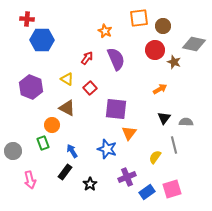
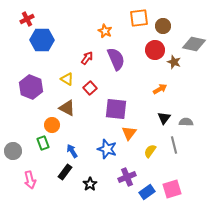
red cross: rotated 32 degrees counterclockwise
yellow semicircle: moved 5 px left, 6 px up
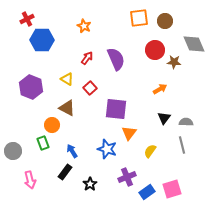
brown circle: moved 2 px right, 5 px up
orange star: moved 21 px left, 5 px up
gray diamond: rotated 55 degrees clockwise
brown star: rotated 16 degrees counterclockwise
gray line: moved 8 px right
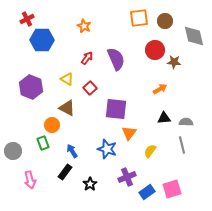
gray diamond: moved 8 px up; rotated 10 degrees clockwise
black triangle: rotated 48 degrees clockwise
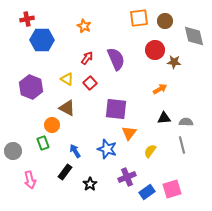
red cross: rotated 16 degrees clockwise
red square: moved 5 px up
blue arrow: moved 3 px right
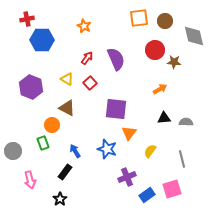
gray line: moved 14 px down
black star: moved 30 px left, 15 px down
blue rectangle: moved 3 px down
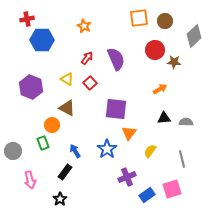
gray diamond: rotated 60 degrees clockwise
blue star: rotated 18 degrees clockwise
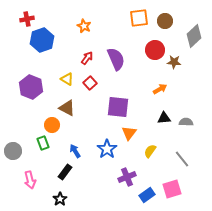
blue hexagon: rotated 20 degrees counterclockwise
purple square: moved 2 px right, 2 px up
gray line: rotated 24 degrees counterclockwise
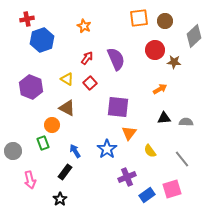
yellow semicircle: rotated 72 degrees counterclockwise
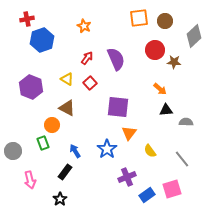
orange arrow: rotated 72 degrees clockwise
black triangle: moved 2 px right, 8 px up
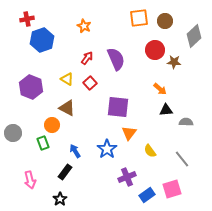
gray circle: moved 18 px up
